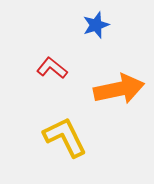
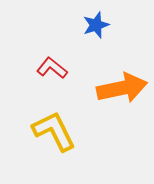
orange arrow: moved 3 px right, 1 px up
yellow L-shape: moved 11 px left, 6 px up
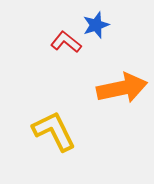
red L-shape: moved 14 px right, 26 px up
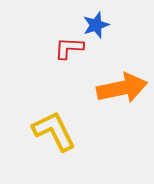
red L-shape: moved 3 px right, 6 px down; rotated 36 degrees counterclockwise
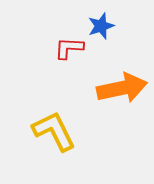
blue star: moved 5 px right, 1 px down
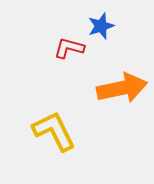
red L-shape: rotated 12 degrees clockwise
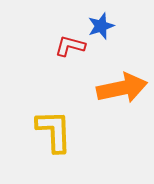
red L-shape: moved 1 px right, 2 px up
yellow L-shape: rotated 24 degrees clockwise
